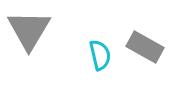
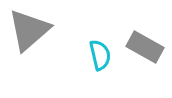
gray triangle: rotated 18 degrees clockwise
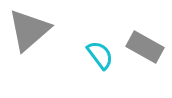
cyan semicircle: rotated 24 degrees counterclockwise
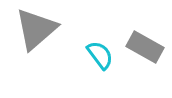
gray triangle: moved 7 px right, 1 px up
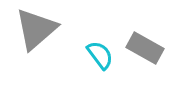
gray rectangle: moved 1 px down
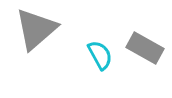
cyan semicircle: rotated 8 degrees clockwise
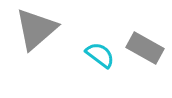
cyan semicircle: rotated 24 degrees counterclockwise
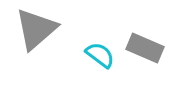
gray rectangle: rotated 6 degrees counterclockwise
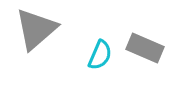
cyan semicircle: rotated 76 degrees clockwise
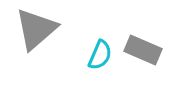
gray rectangle: moved 2 px left, 2 px down
